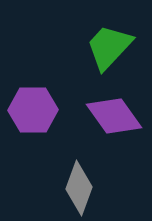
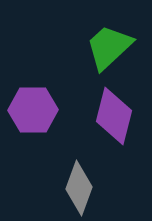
green trapezoid: rotated 4 degrees clockwise
purple diamond: rotated 50 degrees clockwise
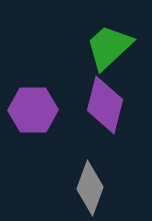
purple diamond: moved 9 px left, 11 px up
gray diamond: moved 11 px right
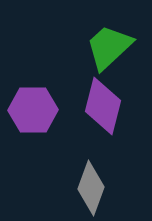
purple diamond: moved 2 px left, 1 px down
gray diamond: moved 1 px right
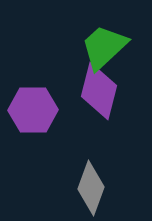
green trapezoid: moved 5 px left
purple diamond: moved 4 px left, 15 px up
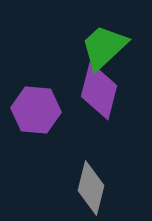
purple hexagon: moved 3 px right; rotated 6 degrees clockwise
gray diamond: rotated 6 degrees counterclockwise
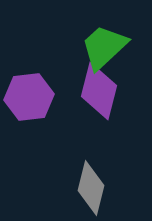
purple hexagon: moved 7 px left, 13 px up; rotated 12 degrees counterclockwise
